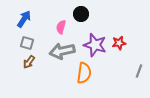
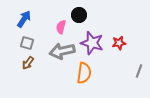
black circle: moved 2 px left, 1 px down
purple star: moved 3 px left, 2 px up
brown arrow: moved 1 px left, 1 px down
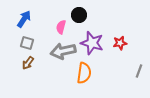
red star: moved 1 px right
gray arrow: moved 1 px right
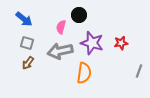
blue arrow: rotated 96 degrees clockwise
red star: moved 1 px right
gray arrow: moved 3 px left
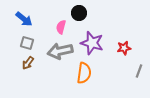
black circle: moved 2 px up
red star: moved 3 px right, 5 px down
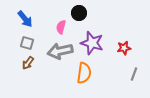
blue arrow: moved 1 px right; rotated 12 degrees clockwise
gray line: moved 5 px left, 3 px down
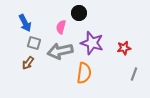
blue arrow: moved 4 px down; rotated 12 degrees clockwise
gray square: moved 7 px right
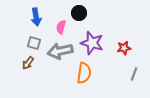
blue arrow: moved 11 px right, 6 px up; rotated 18 degrees clockwise
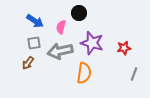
blue arrow: moved 1 px left, 4 px down; rotated 48 degrees counterclockwise
gray square: rotated 24 degrees counterclockwise
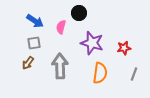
gray arrow: moved 15 px down; rotated 100 degrees clockwise
orange semicircle: moved 16 px right
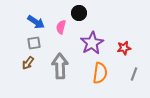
blue arrow: moved 1 px right, 1 px down
purple star: rotated 25 degrees clockwise
